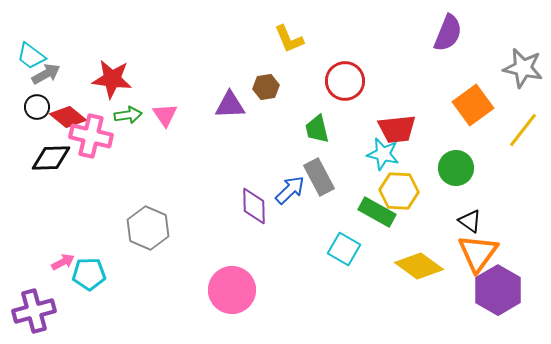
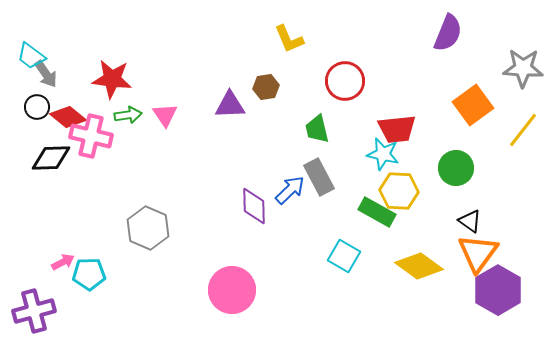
gray star: rotated 9 degrees counterclockwise
gray arrow: rotated 84 degrees clockwise
cyan square: moved 7 px down
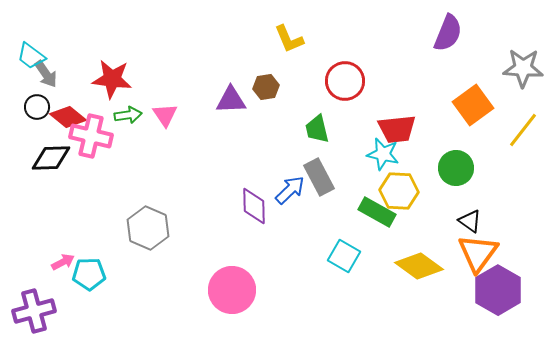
purple triangle: moved 1 px right, 5 px up
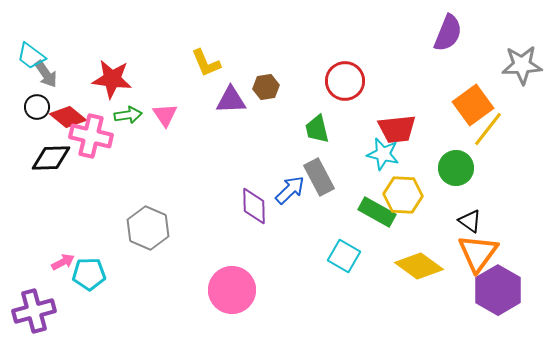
yellow L-shape: moved 83 px left, 24 px down
gray star: moved 1 px left, 3 px up; rotated 6 degrees counterclockwise
yellow line: moved 35 px left, 1 px up
yellow hexagon: moved 4 px right, 4 px down
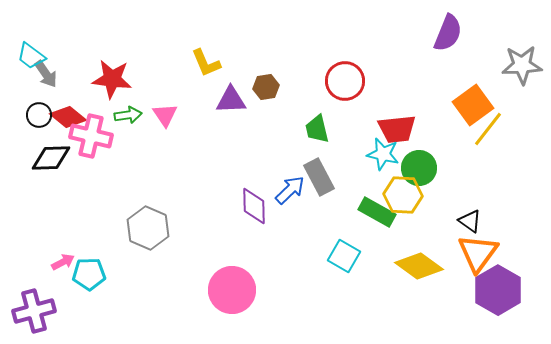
black circle: moved 2 px right, 8 px down
green circle: moved 37 px left
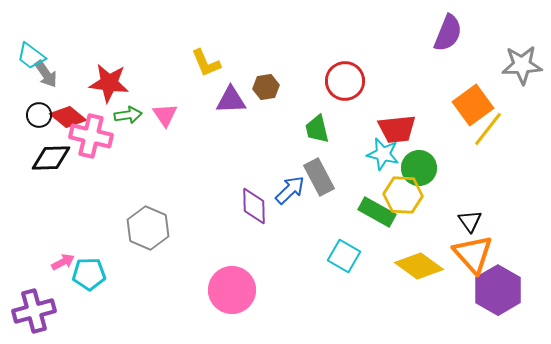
red star: moved 3 px left, 4 px down
black triangle: rotated 20 degrees clockwise
orange triangle: moved 5 px left, 1 px down; rotated 18 degrees counterclockwise
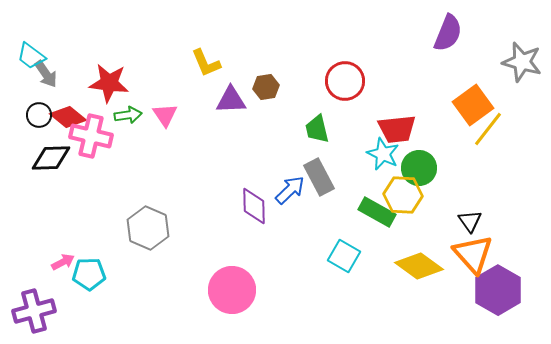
gray star: moved 3 px up; rotated 18 degrees clockwise
cyan star: rotated 12 degrees clockwise
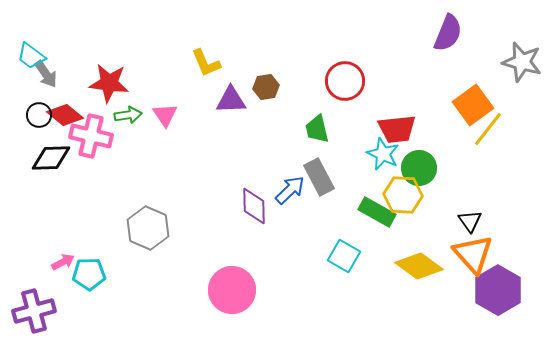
red diamond: moved 3 px left, 2 px up
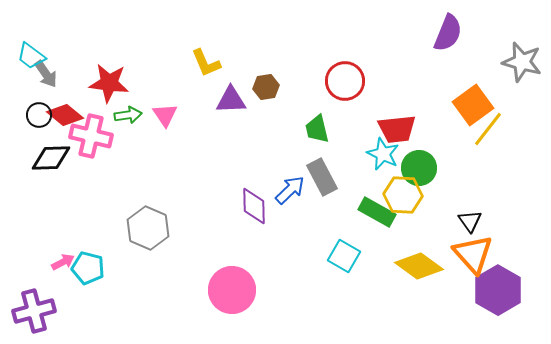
gray rectangle: moved 3 px right
cyan pentagon: moved 1 px left, 6 px up; rotated 16 degrees clockwise
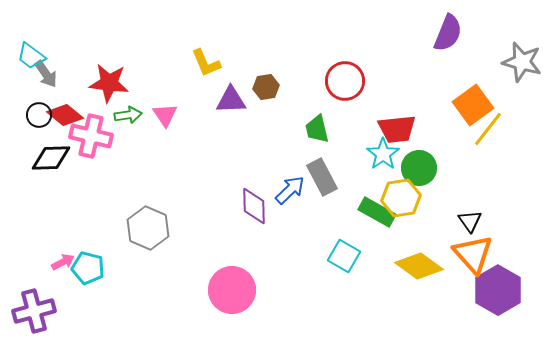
cyan star: rotated 12 degrees clockwise
yellow hexagon: moved 2 px left, 3 px down; rotated 12 degrees counterclockwise
